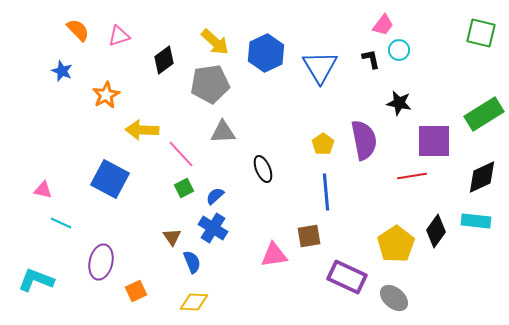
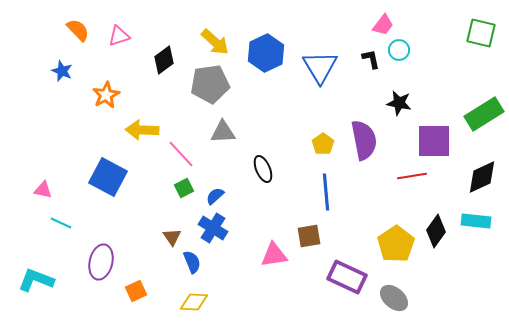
blue square at (110, 179): moved 2 px left, 2 px up
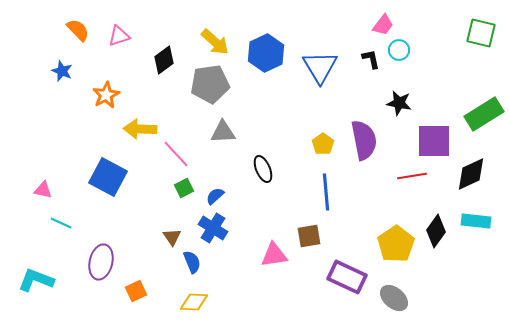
yellow arrow at (142, 130): moved 2 px left, 1 px up
pink line at (181, 154): moved 5 px left
black diamond at (482, 177): moved 11 px left, 3 px up
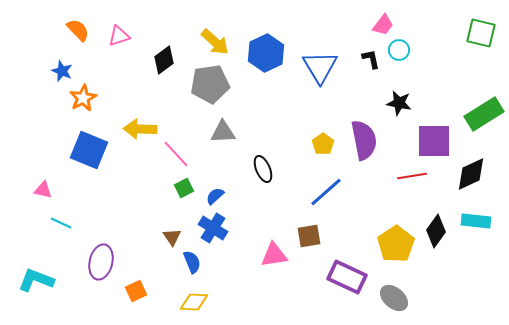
orange star at (106, 95): moved 23 px left, 3 px down
blue square at (108, 177): moved 19 px left, 27 px up; rotated 6 degrees counterclockwise
blue line at (326, 192): rotated 54 degrees clockwise
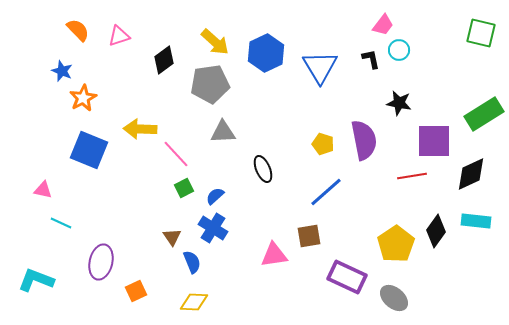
yellow pentagon at (323, 144): rotated 20 degrees counterclockwise
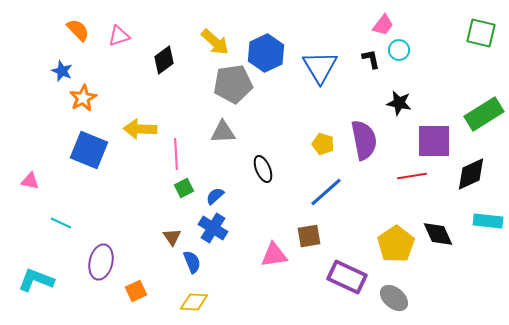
gray pentagon at (210, 84): moved 23 px right
pink line at (176, 154): rotated 40 degrees clockwise
pink triangle at (43, 190): moved 13 px left, 9 px up
cyan rectangle at (476, 221): moved 12 px right
black diamond at (436, 231): moved 2 px right, 3 px down; rotated 60 degrees counterclockwise
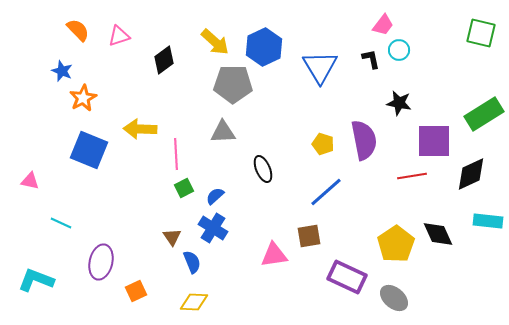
blue hexagon at (266, 53): moved 2 px left, 6 px up
gray pentagon at (233, 84): rotated 9 degrees clockwise
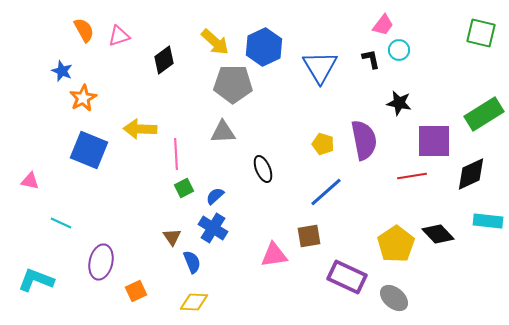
orange semicircle at (78, 30): moved 6 px right; rotated 15 degrees clockwise
black diamond at (438, 234): rotated 20 degrees counterclockwise
